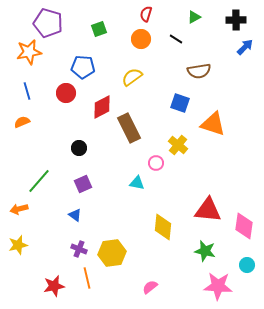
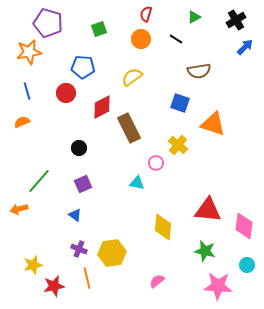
black cross: rotated 30 degrees counterclockwise
yellow star: moved 15 px right, 20 px down
pink semicircle: moved 7 px right, 6 px up
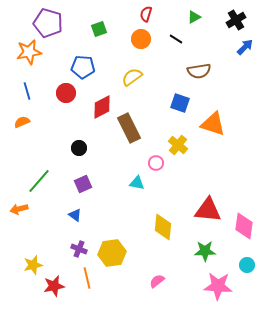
green star: rotated 15 degrees counterclockwise
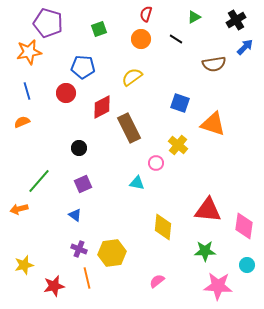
brown semicircle: moved 15 px right, 7 px up
yellow star: moved 9 px left
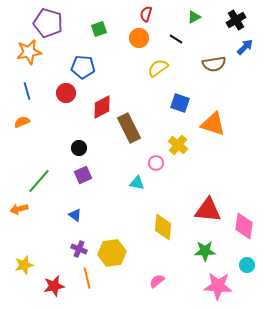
orange circle: moved 2 px left, 1 px up
yellow semicircle: moved 26 px right, 9 px up
purple square: moved 9 px up
